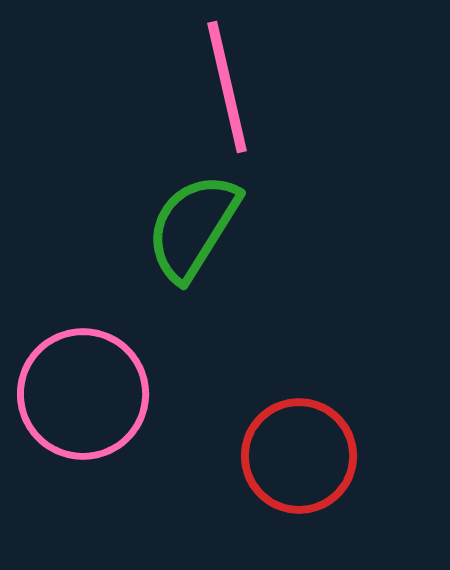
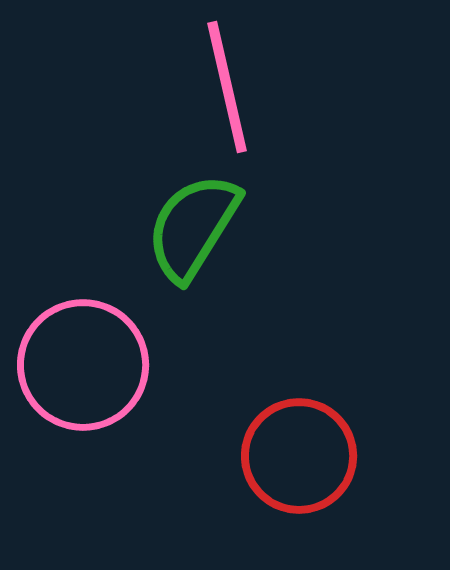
pink circle: moved 29 px up
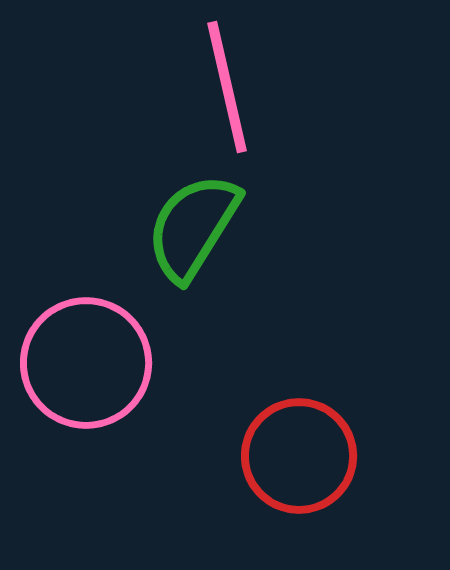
pink circle: moved 3 px right, 2 px up
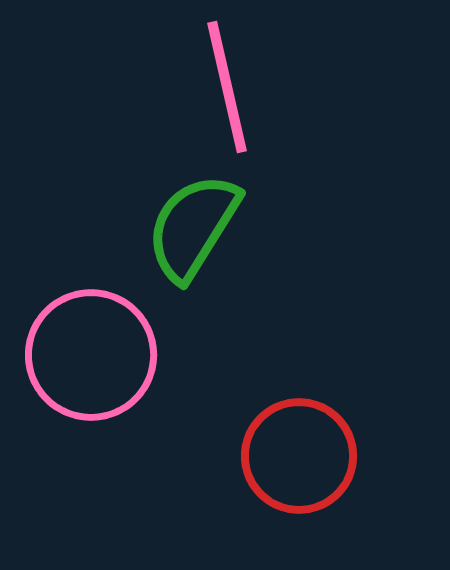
pink circle: moved 5 px right, 8 px up
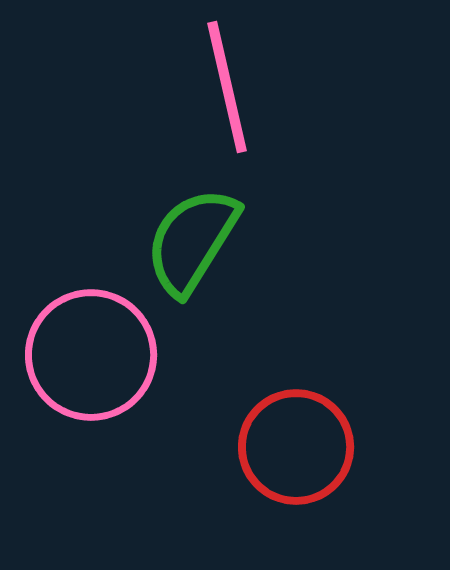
green semicircle: moved 1 px left, 14 px down
red circle: moved 3 px left, 9 px up
